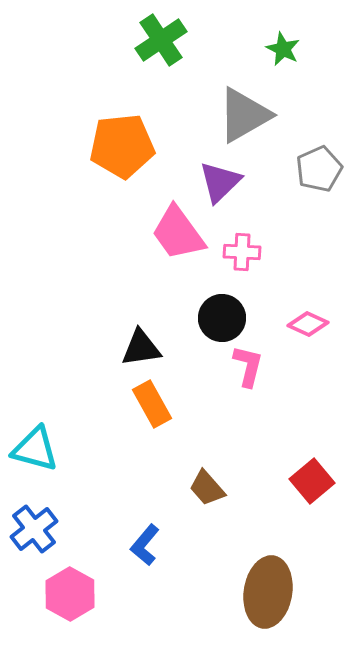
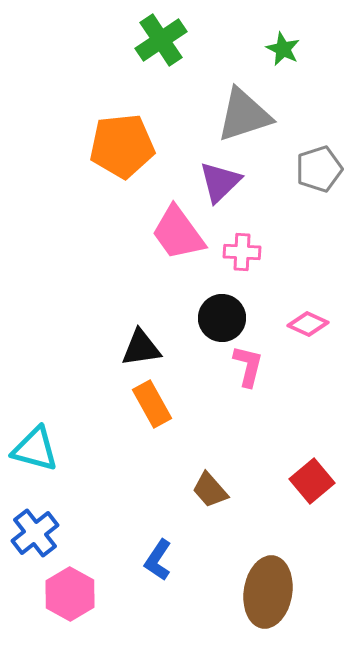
gray triangle: rotated 12 degrees clockwise
gray pentagon: rotated 6 degrees clockwise
brown trapezoid: moved 3 px right, 2 px down
blue cross: moved 1 px right, 4 px down
blue L-shape: moved 13 px right, 15 px down; rotated 6 degrees counterclockwise
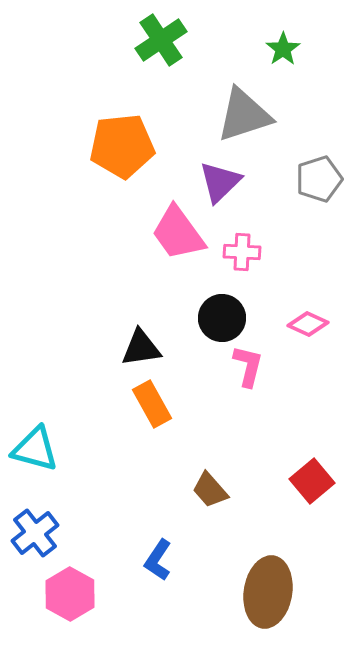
green star: rotated 12 degrees clockwise
gray pentagon: moved 10 px down
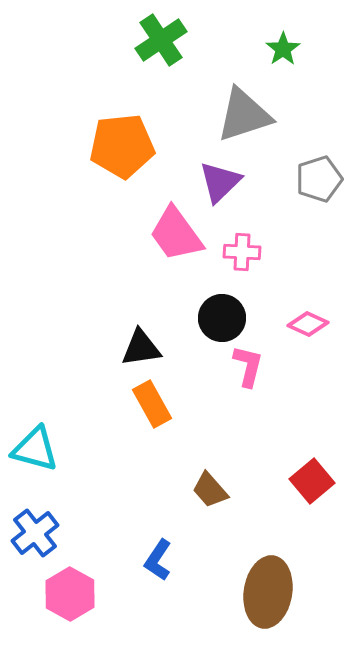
pink trapezoid: moved 2 px left, 1 px down
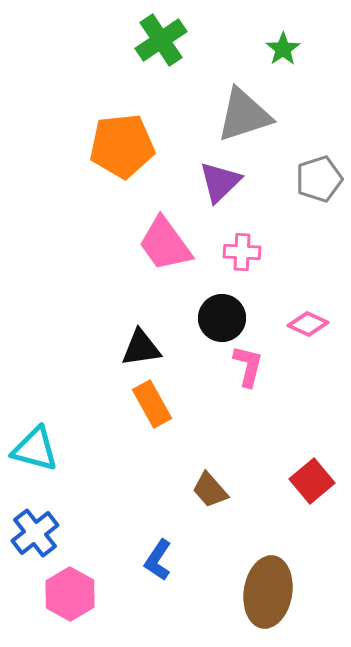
pink trapezoid: moved 11 px left, 10 px down
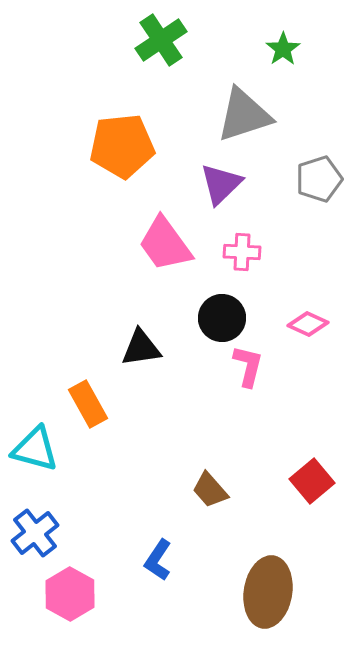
purple triangle: moved 1 px right, 2 px down
orange rectangle: moved 64 px left
